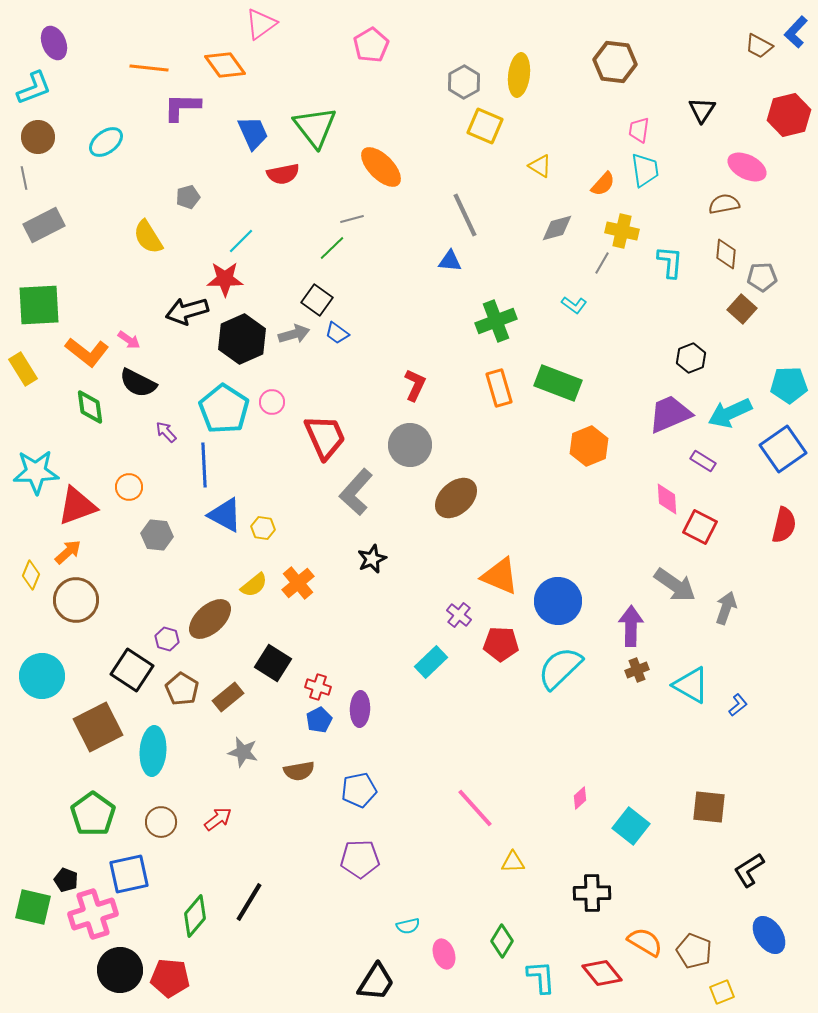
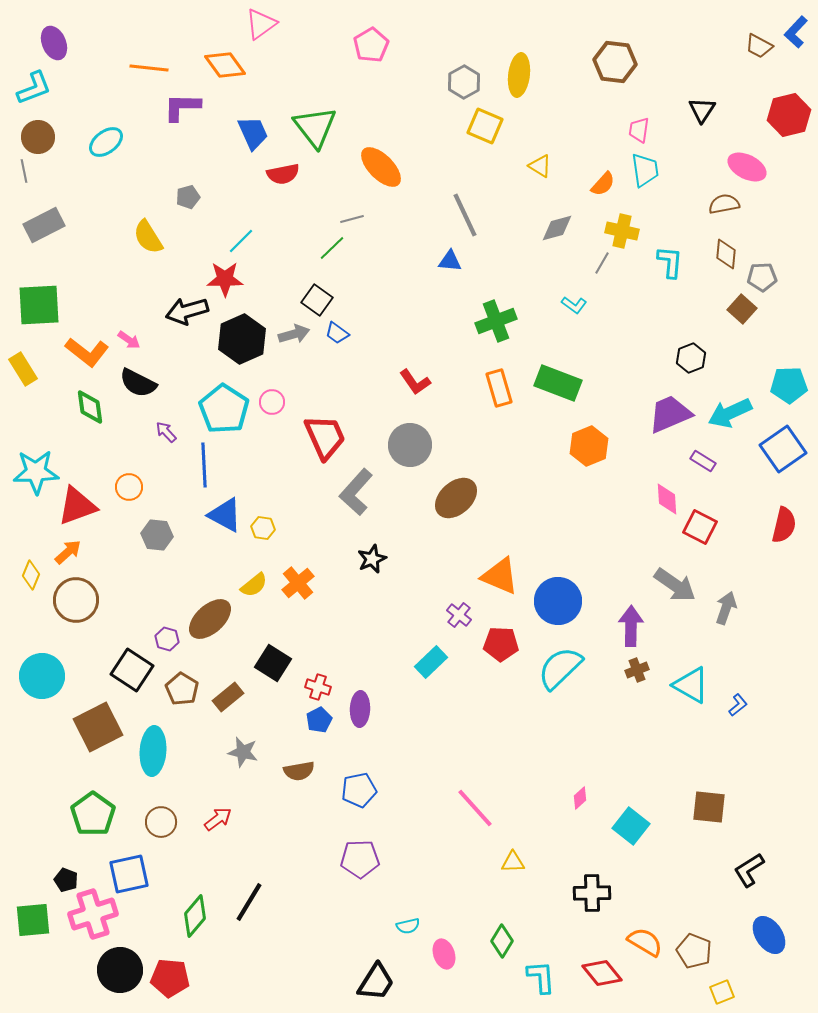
gray line at (24, 178): moved 7 px up
red L-shape at (415, 385): moved 3 px up; rotated 120 degrees clockwise
green square at (33, 907): moved 13 px down; rotated 18 degrees counterclockwise
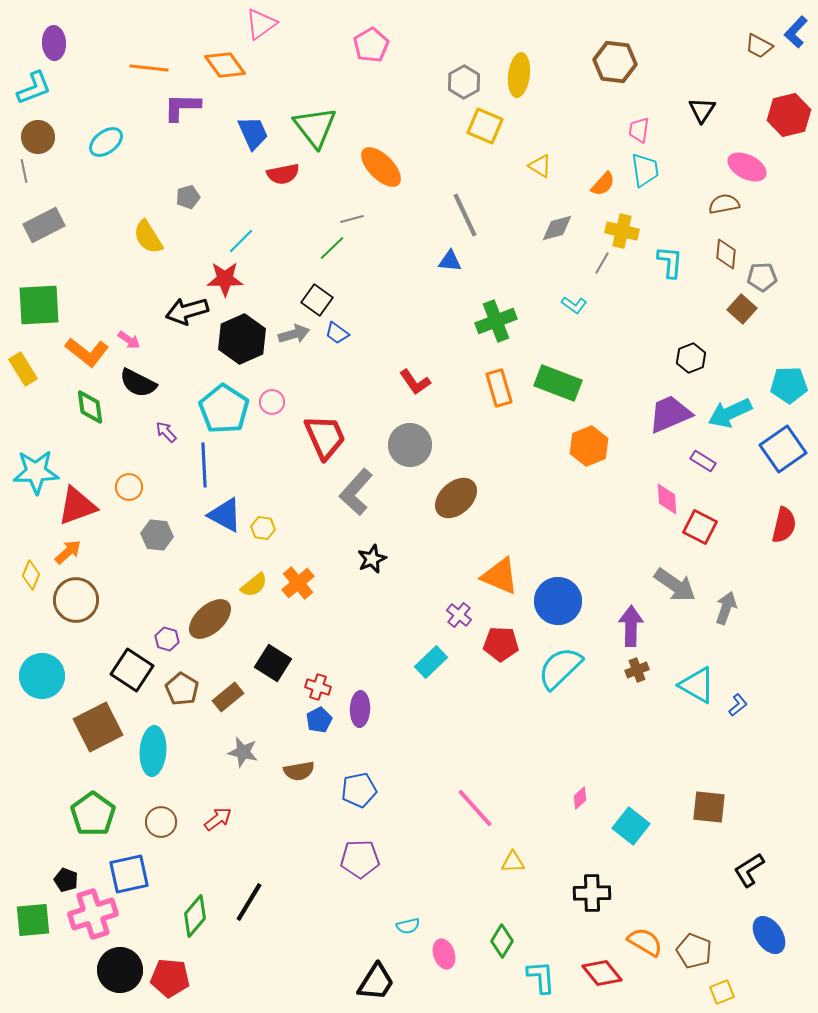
purple ellipse at (54, 43): rotated 20 degrees clockwise
cyan triangle at (691, 685): moved 6 px right
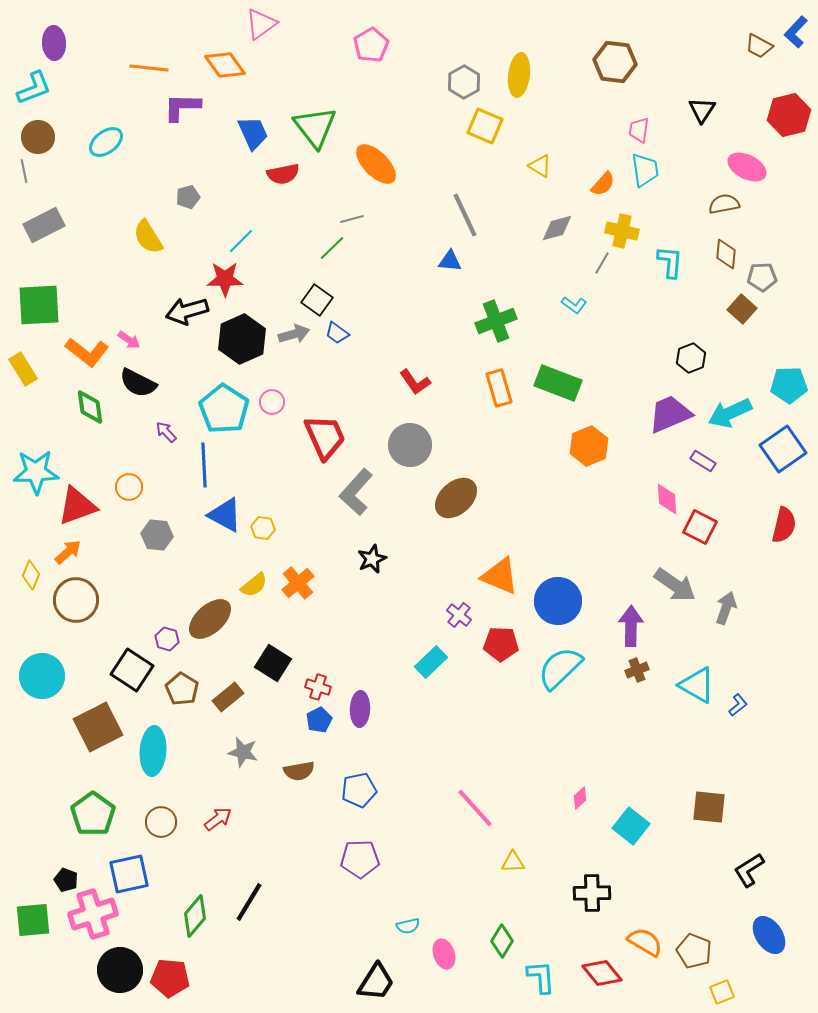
orange ellipse at (381, 167): moved 5 px left, 3 px up
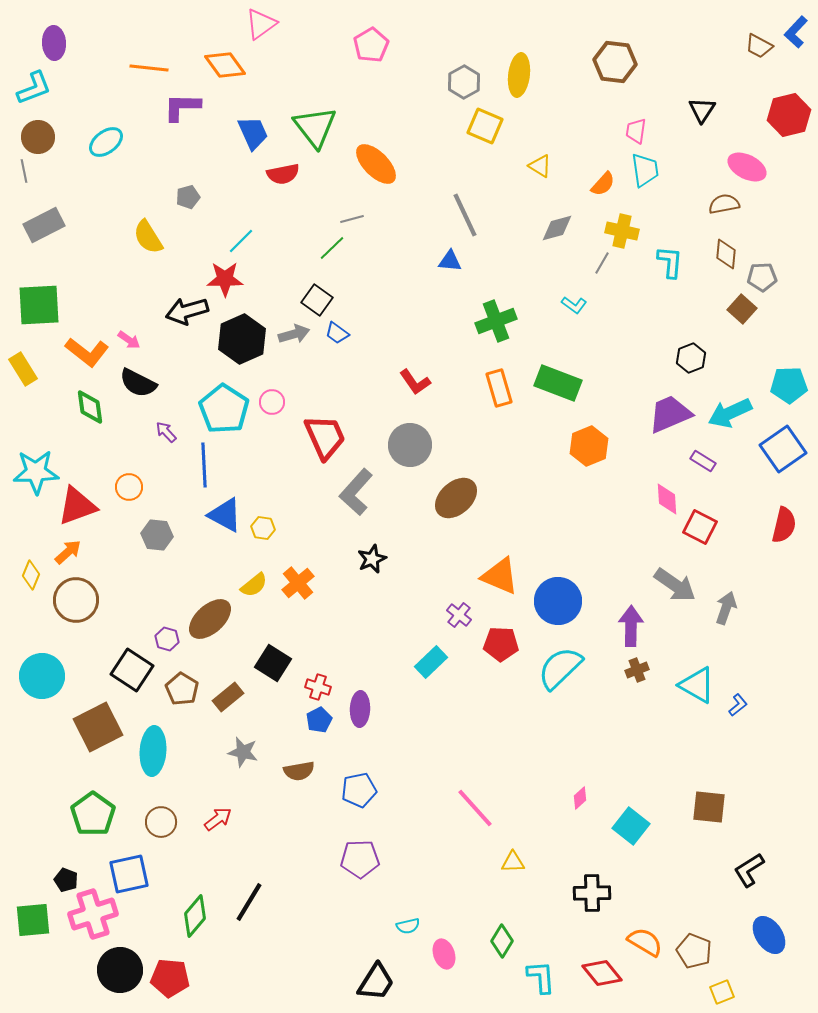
pink trapezoid at (639, 130): moved 3 px left, 1 px down
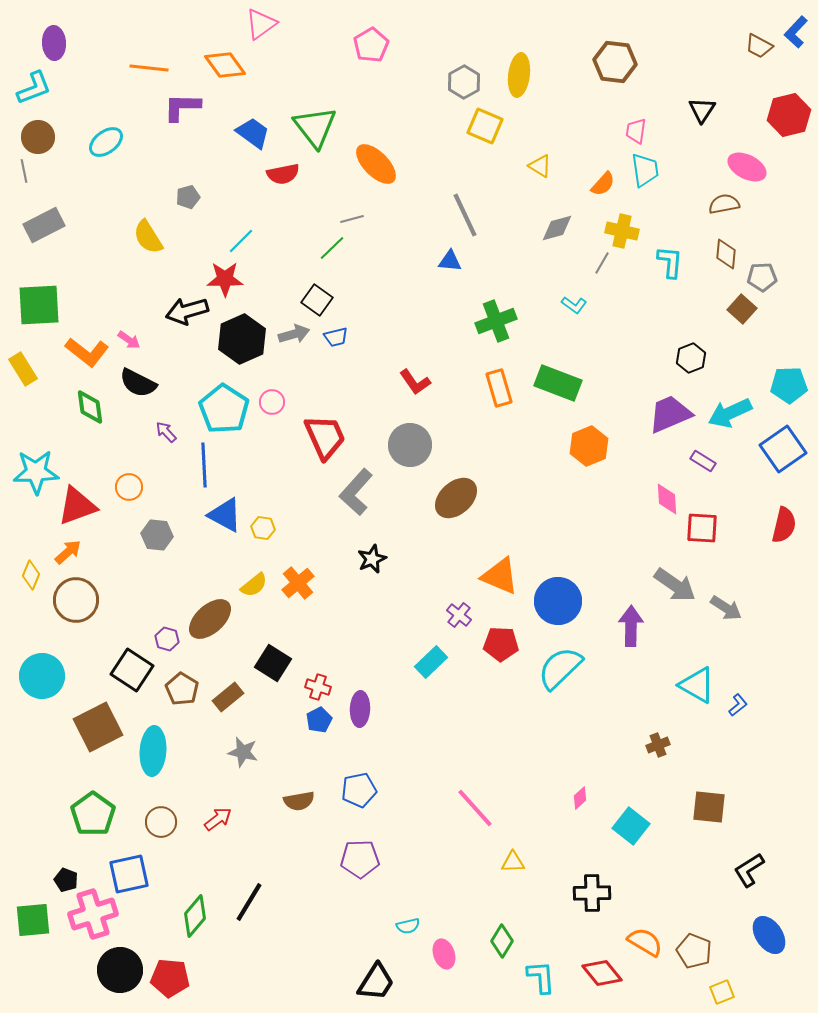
blue trapezoid at (253, 133): rotated 30 degrees counterclockwise
blue trapezoid at (337, 333): moved 1 px left, 4 px down; rotated 50 degrees counterclockwise
red square at (700, 527): moved 2 px right, 1 px down; rotated 24 degrees counterclockwise
gray arrow at (726, 608): rotated 104 degrees clockwise
brown cross at (637, 670): moved 21 px right, 75 px down
brown semicircle at (299, 771): moved 30 px down
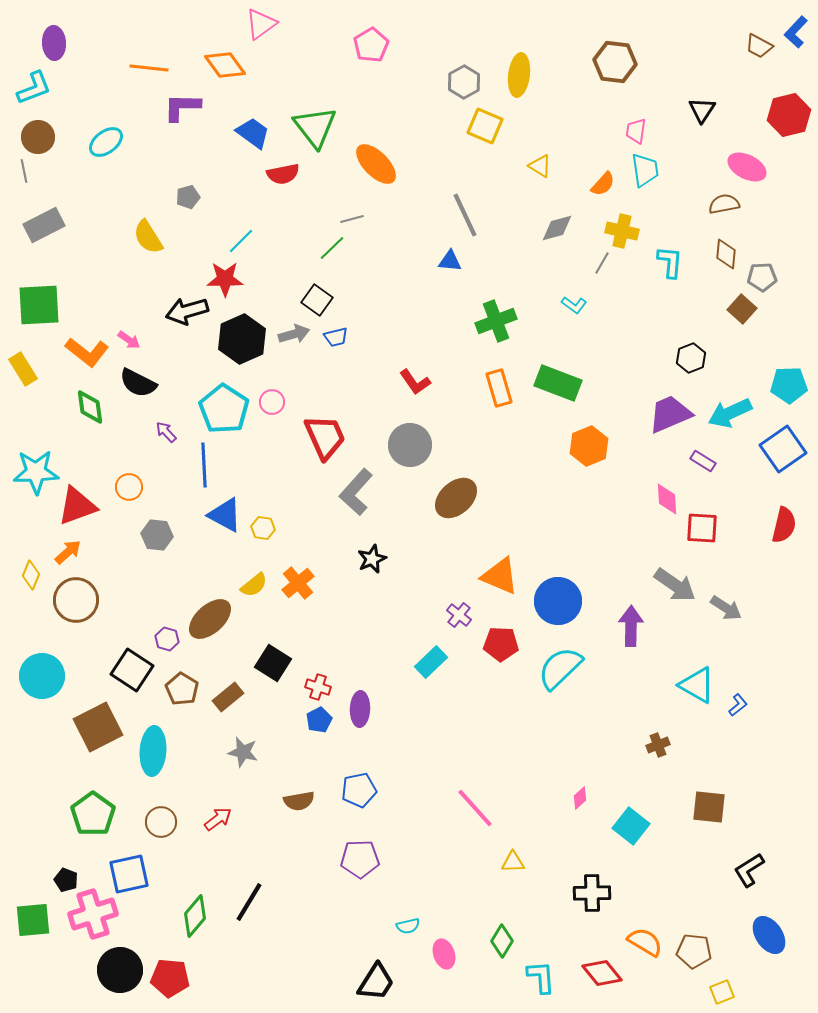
brown pentagon at (694, 951): rotated 16 degrees counterclockwise
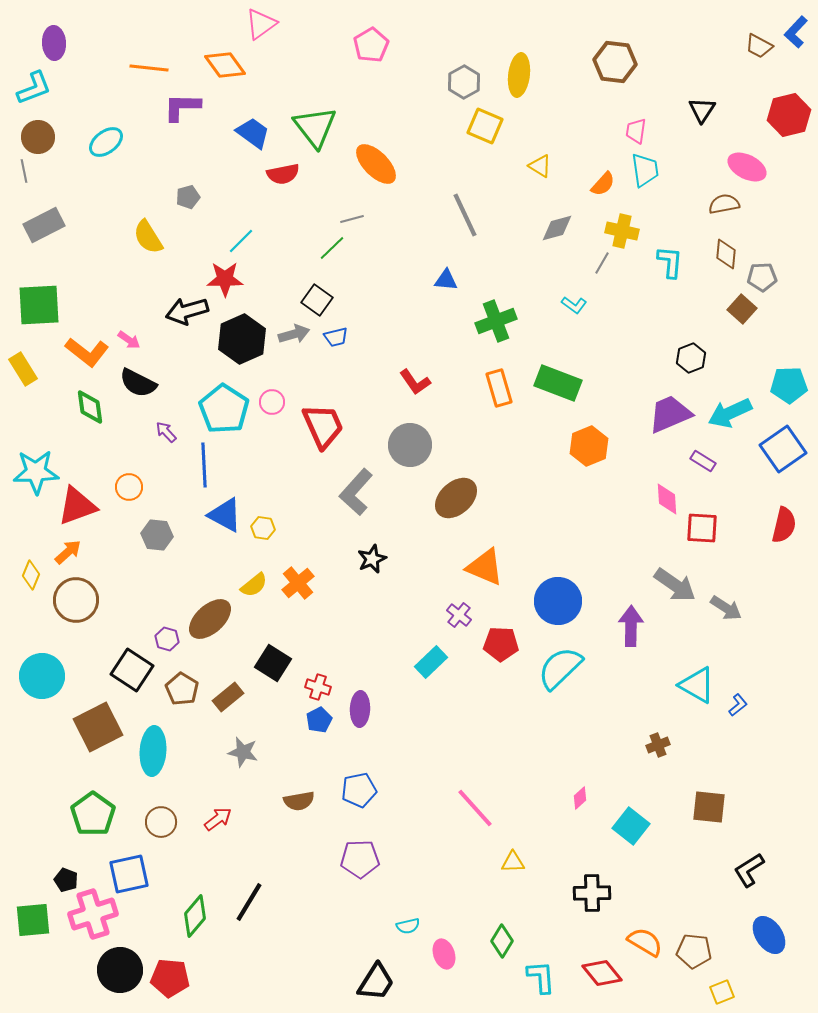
blue triangle at (450, 261): moved 4 px left, 19 px down
red trapezoid at (325, 437): moved 2 px left, 11 px up
orange triangle at (500, 576): moved 15 px left, 9 px up
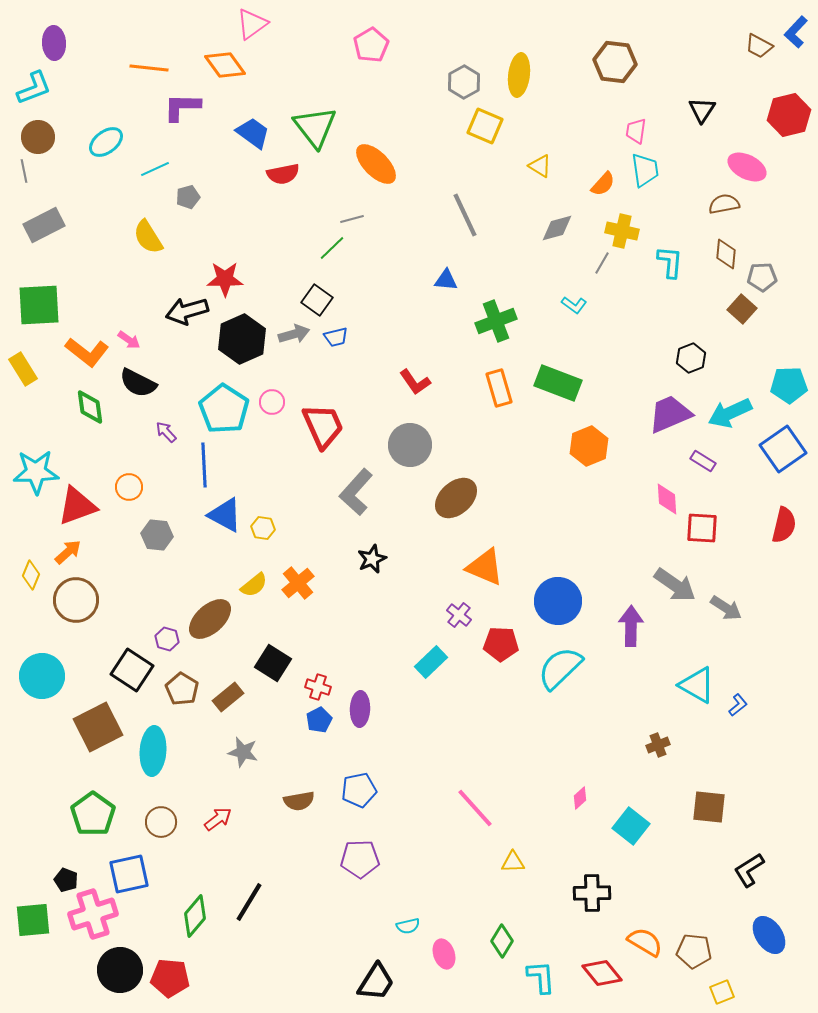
pink triangle at (261, 24): moved 9 px left
cyan line at (241, 241): moved 86 px left, 72 px up; rotated 20 degrees clockwise
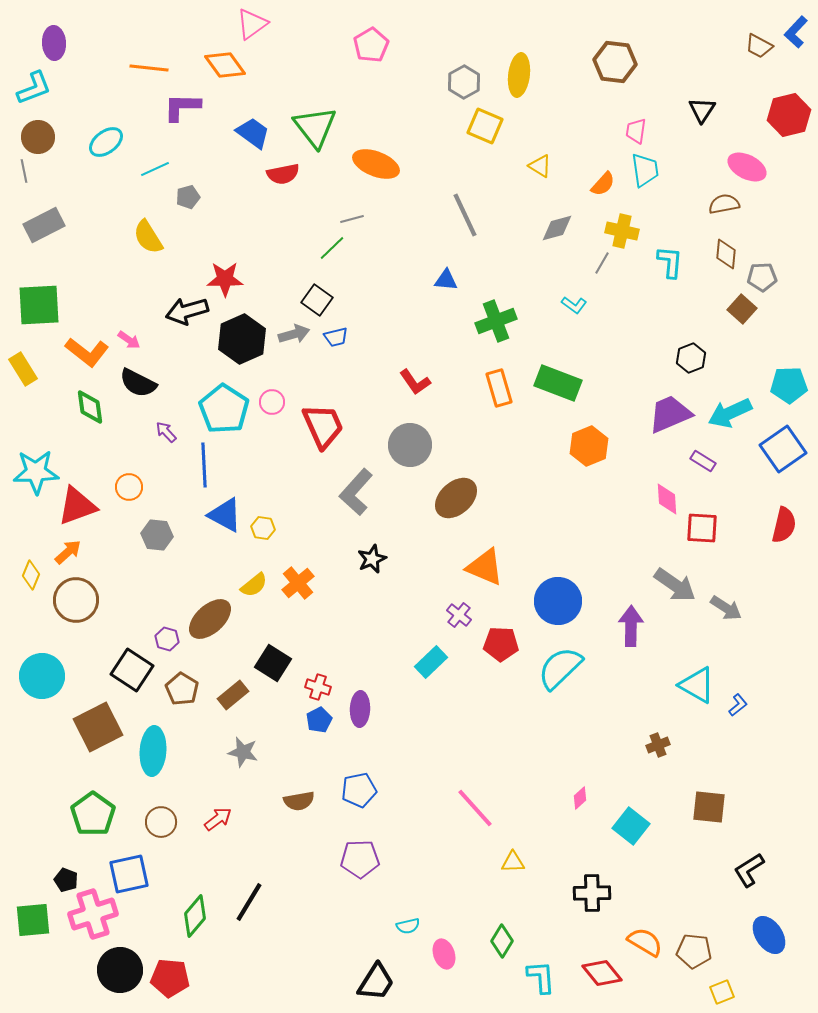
orange ellipse at (376, 164): rotated 24 degrees counterclockwise
brown rectangle at (228, 697): moved 5 px right, 2 px up
